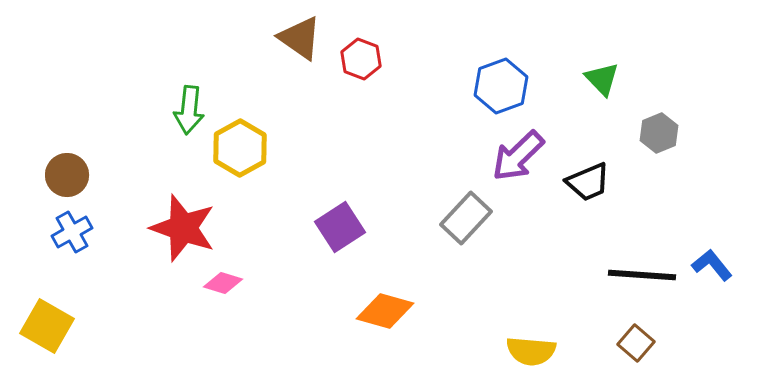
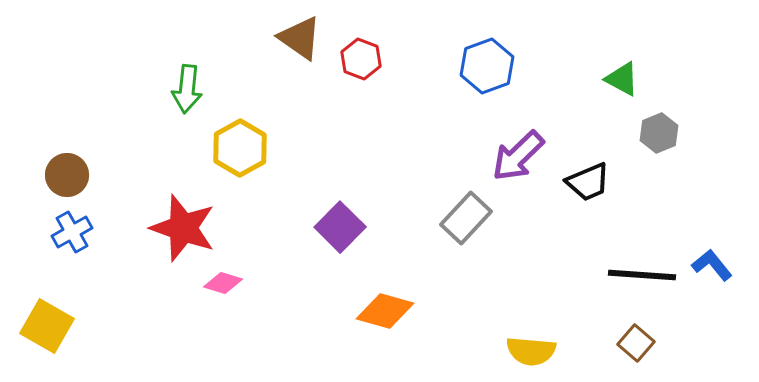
green triangle: moved 20 px right; rotated 18 degrees counterclockwise
blue hexagon: moved 14 px left, 20 px up
green arrow: moved 2 px left, 21 px up
purple square: rotated 12 degrees counterclockwise
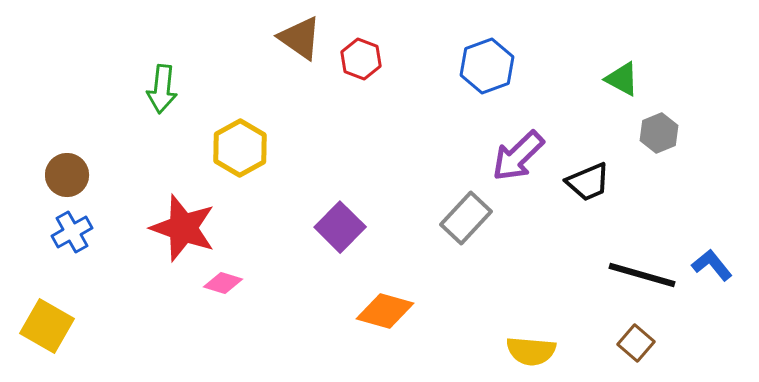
green arrow: moved 25 px left
black line: rotated 12 degrees clockwise
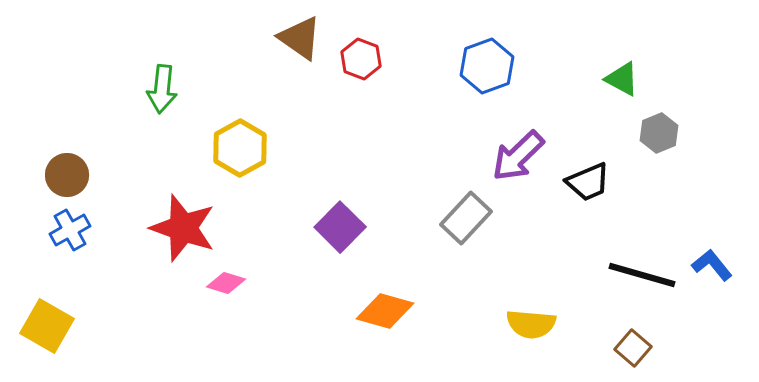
blue cross: moved 2 px left, 2 px up
pink diamond: moved 3 px right
brown square: moved 3 px left, 5 px down
yellow semicircle: moved 27 px up
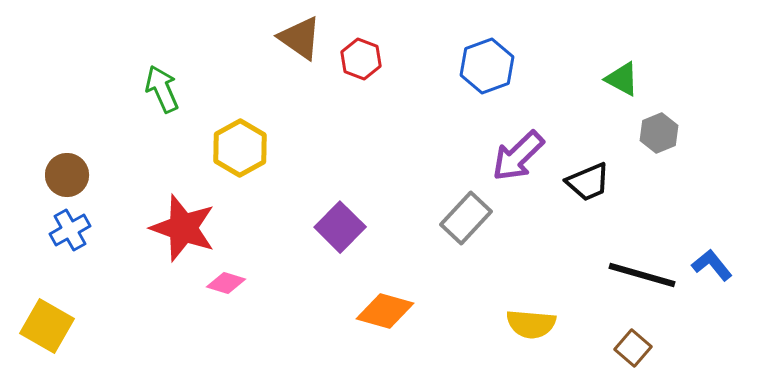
green arrow: rotated 150 degrees clockwise
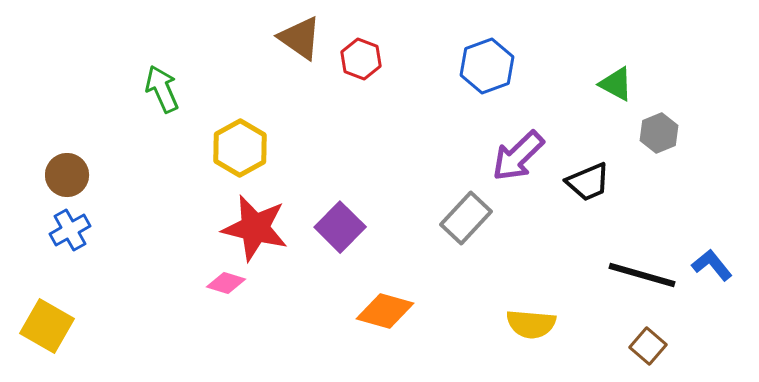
green triangle: moved 6 px left, 5 px down
red star: moved 72 px right; rotated 6 degrees counterclockwise
brown square: moved 15 px right, 2 px up
